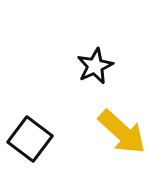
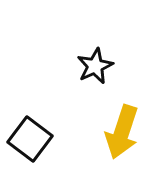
yellow arrow: rotated 66 degrees clockwise
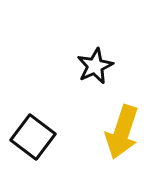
black square: moved 3 px right, 2 px up
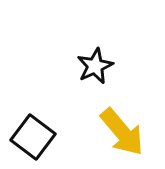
yellow arrow: rotated 58 degrees counterclockwise
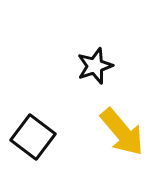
black star: rotated 6 degrees clockwise
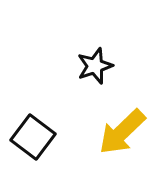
yellow arrow: rotated 86 degrees clockwise
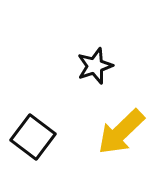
yellow arrow: moved 1 px left
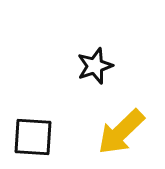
black square: rotated 33 degrees counterclockwise
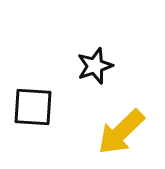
black square: moved 30 px up
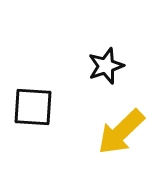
black star: moved 11 px right
